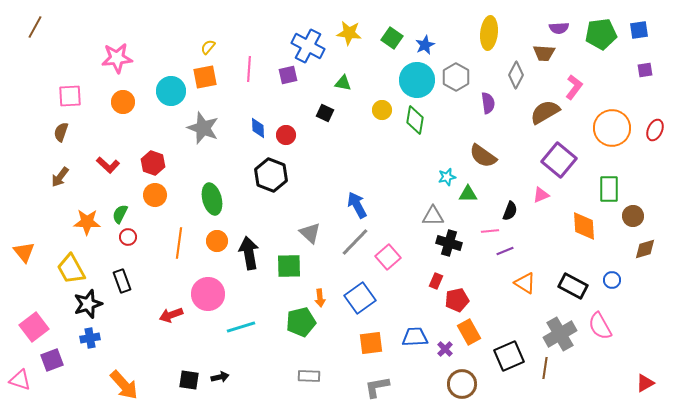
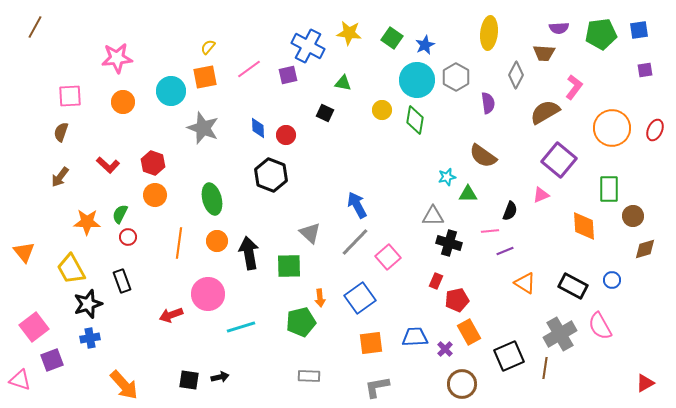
pink line at (249, 69): rotated 50 degrees clockwise
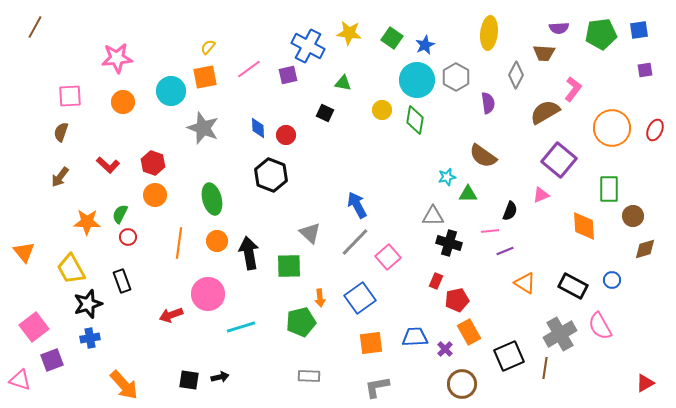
pink L-shape at (574, 87): moved 1 px left, 2 px down
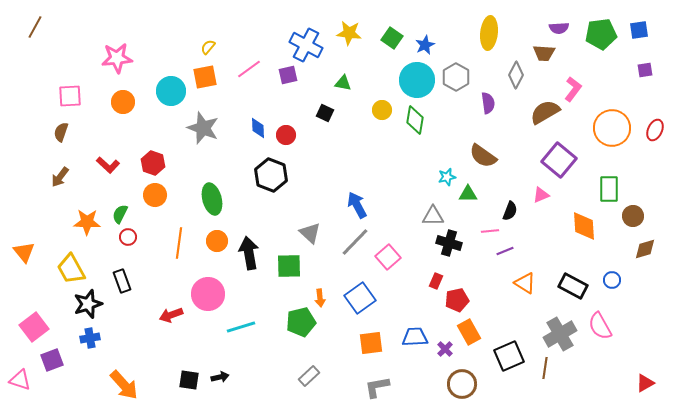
blue cross at (308, 46): moved 2 px left, 1 px up
gray rectangle at (309, 376): rotated 45 degrees counterclockwise
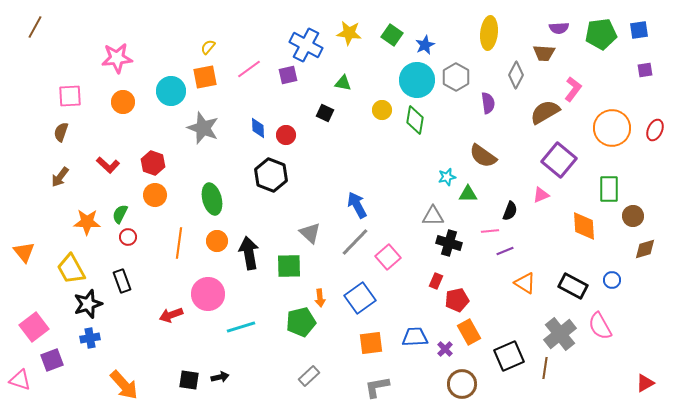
green square at (392, 38): moved 3 px up
gray cross at (560, 334): rotated 8 degrees counterclockwise
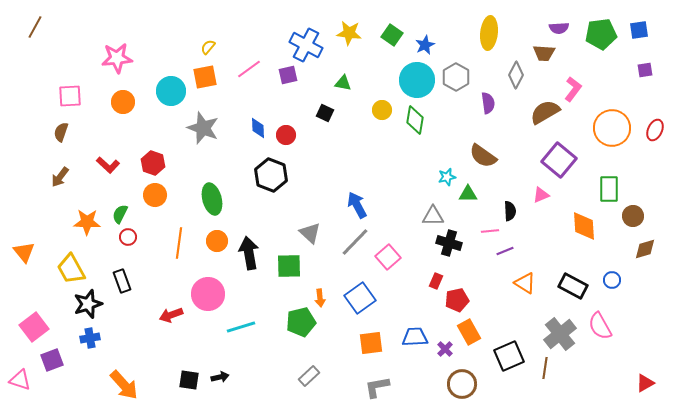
black semicircle at (510, 211): rotated 24 degrees counterclockwise
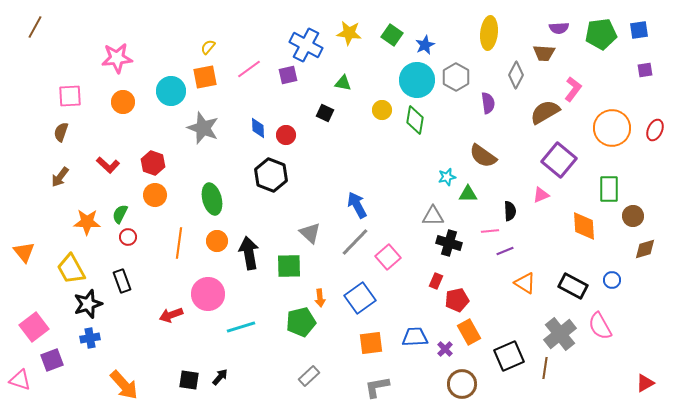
black arrow at (220, 377): rotated 36 degrees counterclockwise
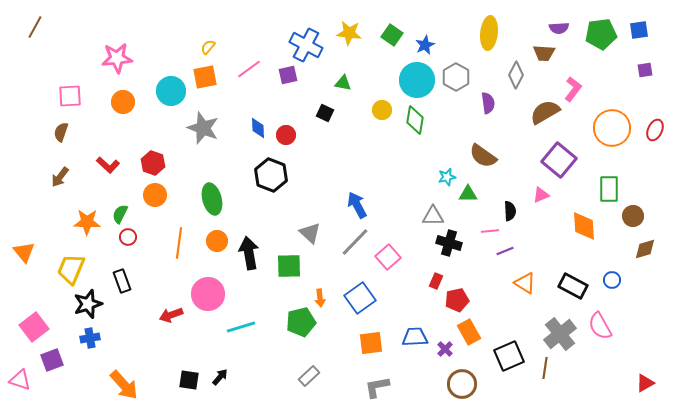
yellow trapezoid at (71, 269): rotated 52 degrees clockwise
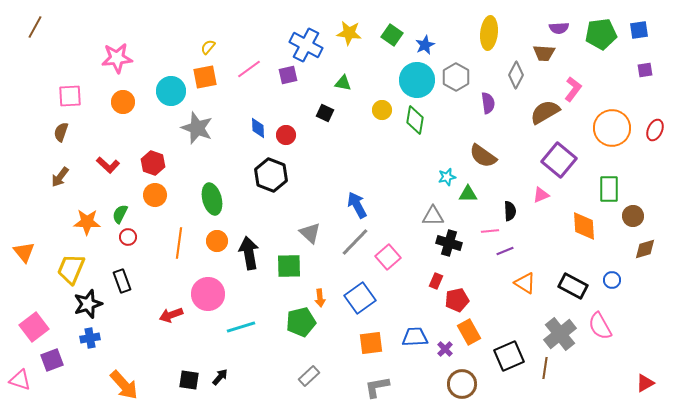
gray star at (203, 128): moved 6 px left
